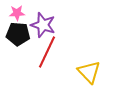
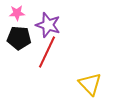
purple star: moved 5 px right
black pentagon: moved 1 px right, 4 px down
yellow triangle: moved 1 px right, 12 px down
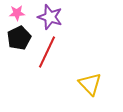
purple star: moved 2 px right, 8 px up
black pentagon: rotated 30 degrees counterclockwise
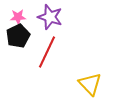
pink star: moved 1 px right, 4 px down
black pentagon: moved 1 px left, 2 px up
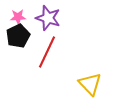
purple star: moved 2 px left, 1 px down
